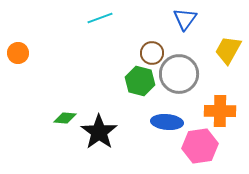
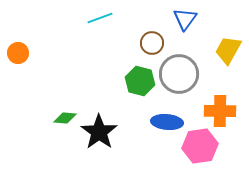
brown circle: moved 10 px up
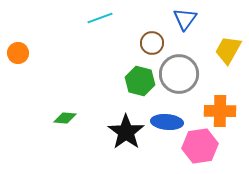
black star: moved 27 px right
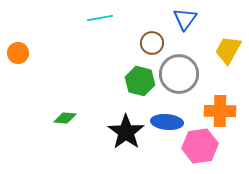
cyan line: rotated 10 degrees clockwise
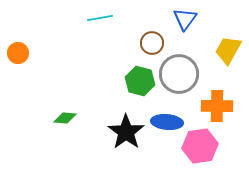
orange cross: moved 3 px left, 5 px up
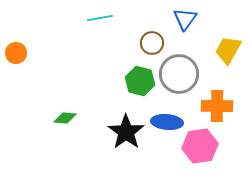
orange circle: moved 2 px left
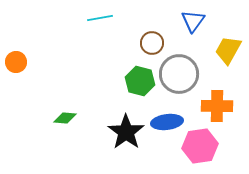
blue triangle: moved 8 px right, 2 px down
orange circle: moved 9 px down
blue ellipse: rotated 12 degrees counterclockwise
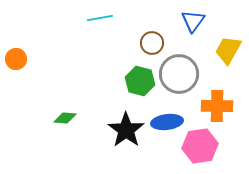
orange circle: moved 3 px up
black star: moved 2 px up
